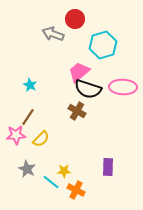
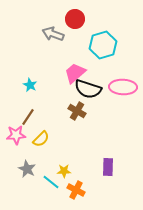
pink trapezoid: moved 4 px left, 1 px down
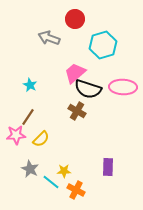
gray arrow: moved 4 px left, 4 px down
gray star: moved 3 px right
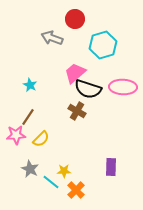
gray arrow: moved 3 px right
purple rectangle: moved 3 px right
orange cross: rotated 18 degrees clockwise
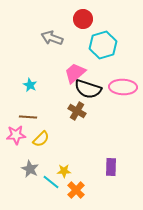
red circle: moved 8 px right
brown line: rotated 60 degrees clockwise
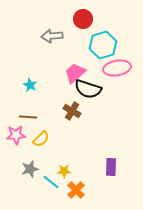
gray arrow: moved 2 px up; rotated 25 degrees counterclockwise
pink ellipse: moved 6 px left, 19 px up; rotated 12 degrees counterclockwise
brown cross: moved 5 px left
gray star: rotated 30 degrees clockwise
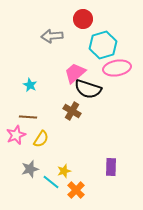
pink star: rotated 18 degrees counterclockwise
yellow semicircle: rotated 12 degrees counterclockwise
yellow star: rotated 16 degrees counterclockwise
